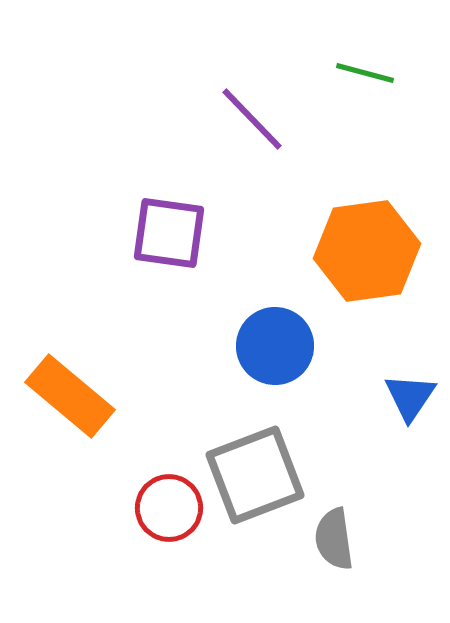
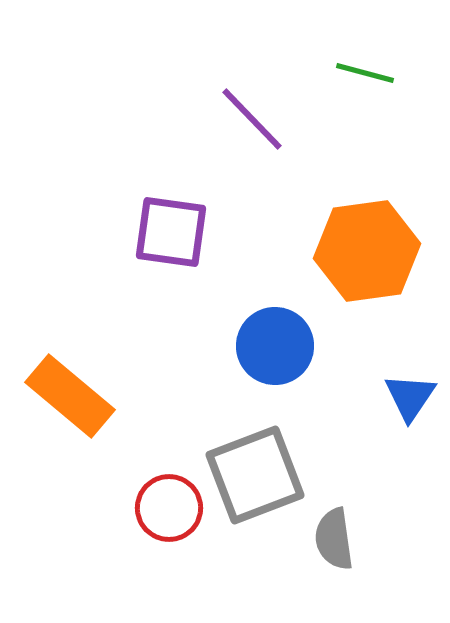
purple square: moved 2 px right, 1 px up
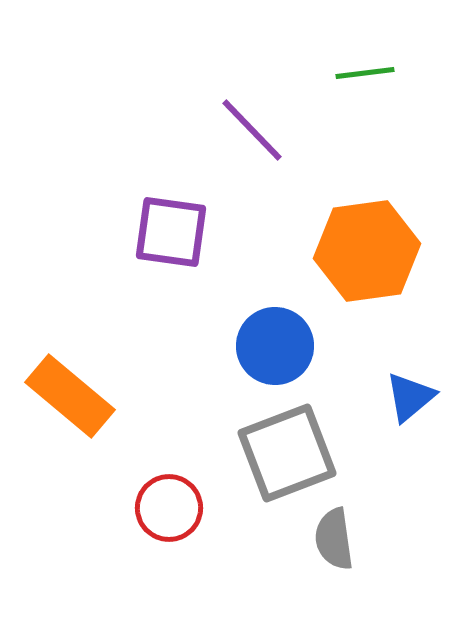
green line: rotated 22 degrees counterclockwise
purple line: moved 11 px down
blue triangle: rotated 16 degrees clockwise
gray square: moved 32 px right, 22 px up
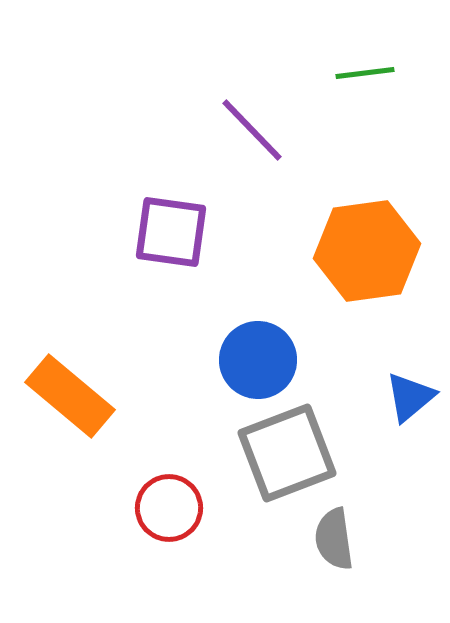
blue circle: moved 17 px left, 14 px down
